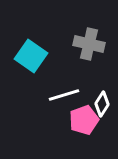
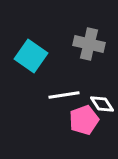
white line: rotated 8 degrees clockwise
white diamond: rotated 65 degrees counterclockwise
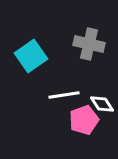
cyan square: rotated 20 degrees clockwise
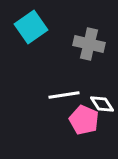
cyan square: moved 29 px up
pink pentagon: rotated 28 degrees counterclockwise
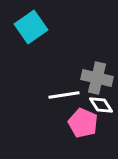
gray cross: moved 8 px right, 34 px down
white diamond: moved 1 px left, 1 px down
pink pentagon: moved 1 px left, 3 px down
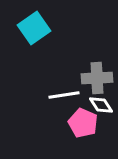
cyan square: moved 3 px right, 1 px down
gray cross: rotated 16 degrees counterclockwise
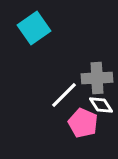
white line: rotated 36 degrees counterclockwise
